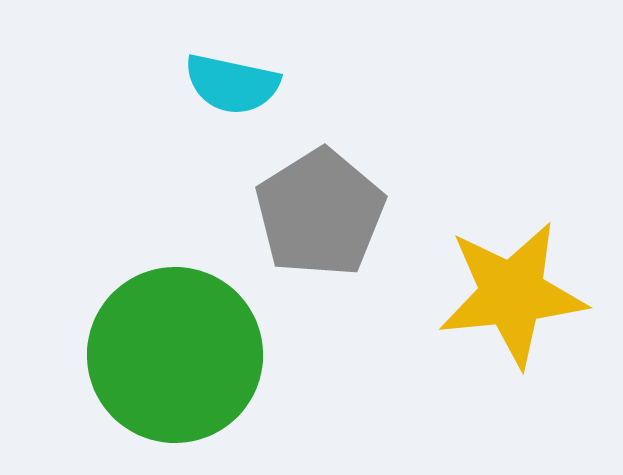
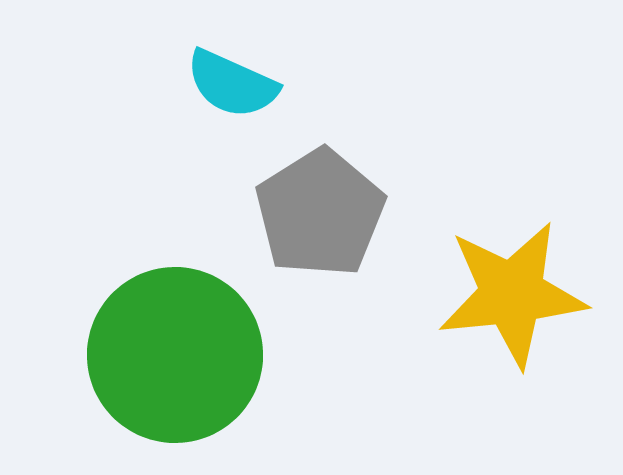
cyan semicircle: rotated 12 degrees clockwise
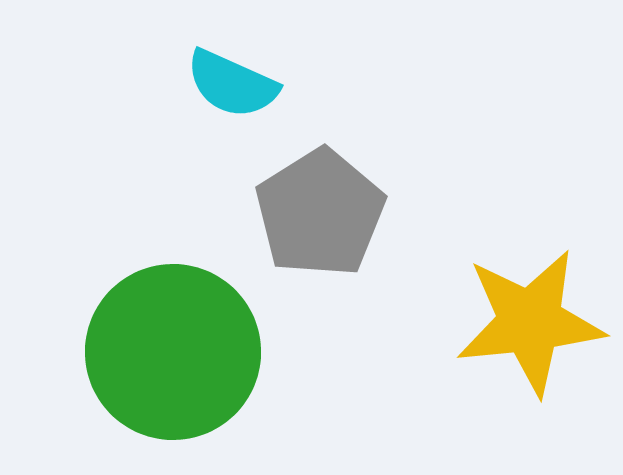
yellow star: moved 18 px right, 28 px down
green circle: moved 2 px left, 3 px up
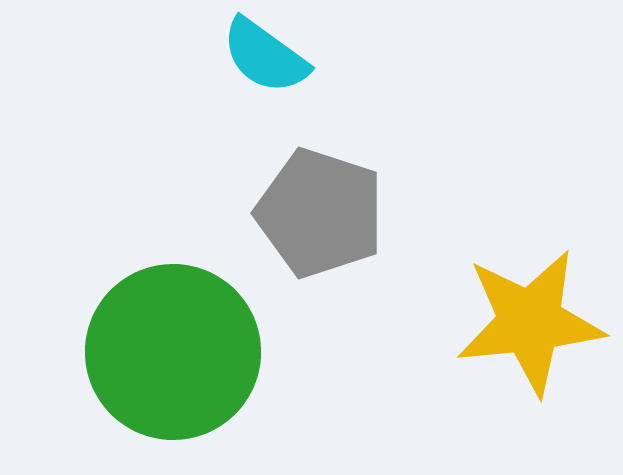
cyan semicircle: moved 33 px right, 28 px up; rotated 12 degrees clockwise
gray pentagon: rotated 22 degrees counterclockwise
